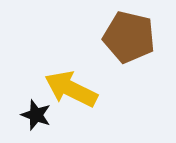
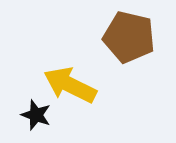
yellow arrow: moved 1 px left, 4 px up
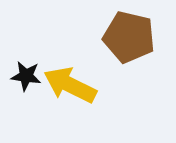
black star: moved 10 px left, 39 px up; rotated 12 degrees counterclockwise
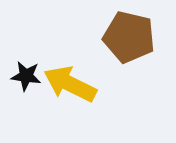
yellow arrow: moved 1 px up
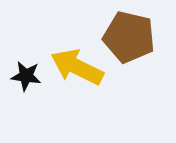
yellow arrow: moved 7 px right, 17 px up
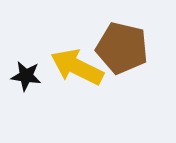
brown pentagon: moved 7 px left, 11 px down
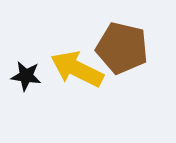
yellow arrow: moved 2 px down
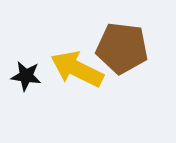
brown pentagon: rotated 6 degrees counterclockwise
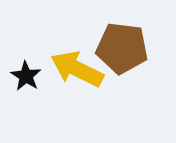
black star: rotated 24 degrees clockwise
